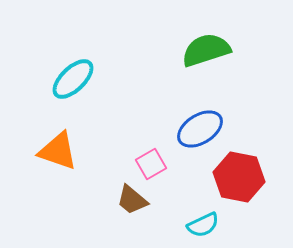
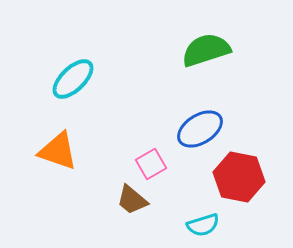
cyan semicircle: rotated 8 degrees clockwise
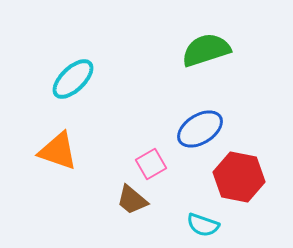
cyan semicircle: rotated 36 degrees clockwise
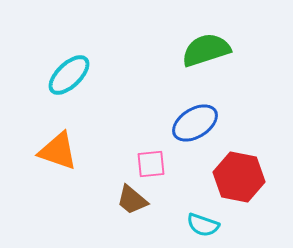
cyan ellipse: moved 4 px left, 4 px up
blue ellipse: moved 5 px left, 6 px up
pink square: rotated 24 degrees clockwise
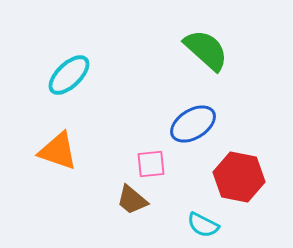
green semicircle: rotated 60 degrees clockwise
blue ellipse: moved 2 px left, 1 px down
cyan semicircle: rotated 8 degrees clockwise
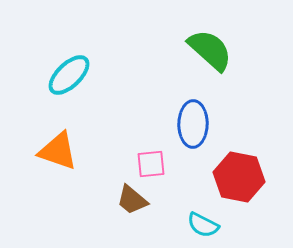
green semicircle: moved 4 px right
blue ellipse: rotated 57 degrees counterclockwise
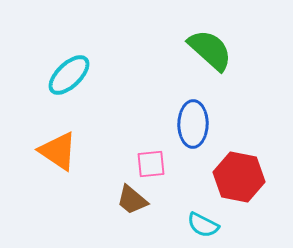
orange triangle: rotated 15 degrees clockwise
